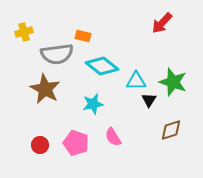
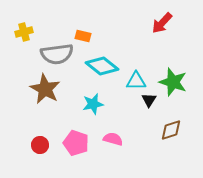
pink semicircle: moved 2 px down; rotated 138 degrees clockwise
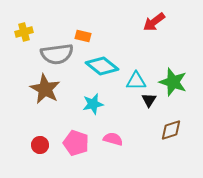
red arrow: moved 8 px left, 1 px up; rotated 10 degrees clockwise
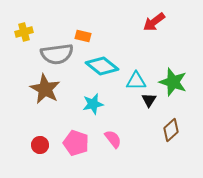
brown diamond: rotated 25 degrees counterclockwise
pink semicircle: rotated 36 degrees clockwise
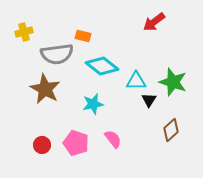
red circle: moved 2 px right
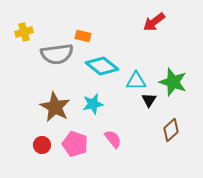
brown star: moved 10 px right, 18 px down
pink pentagon: moved 1 px left, 1 px down
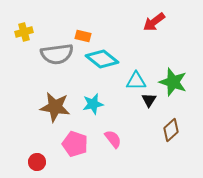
cyan diamond: moved 7 px up
brown star: rotated 20 degrees counterclockwise
red circle: moved 5 px left, 17 px down
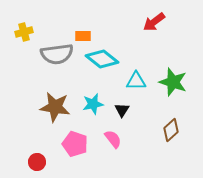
orange rectangle: rotated 14 degrees counterclockwise
black triangle: moved 27 px left, 10 px down
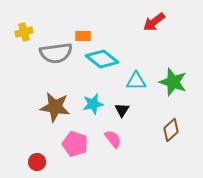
gray semicircle: moved 1 px left, 1 px up
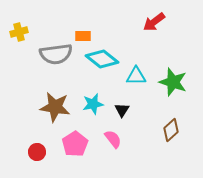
yellow cross: moved 5 px left
gray semicircle: moved 1 px down
cyan triangle: moved 5 px up
pink pentagon: rotated 20 degrees clockwise
red circle: moved 10 px up
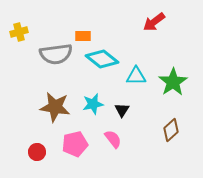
green star: rotated 20 degrees clockwise
pink pentagon: rotated 20 degrees clockwise
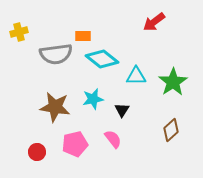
cyan star: moved 5 px up
